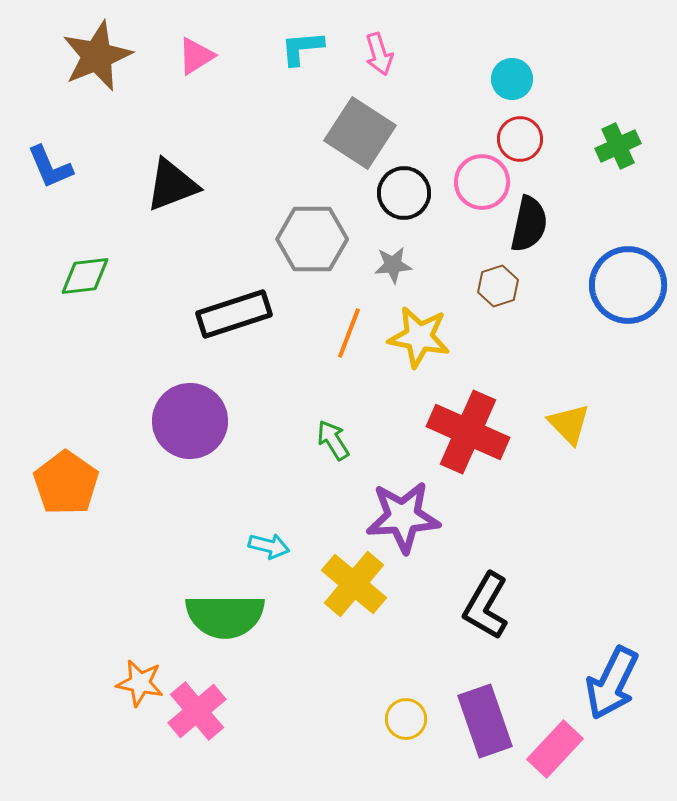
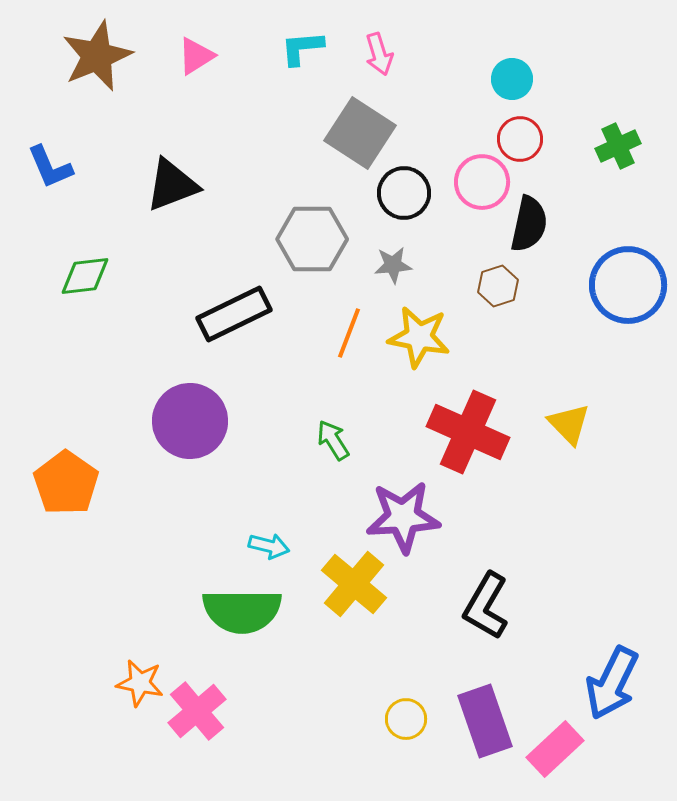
black rectangle: rotated 8 degrees counterclockwise
green semicircle: moved 17 px right, 5 px up
pink rectangle: rotated 4 degrees clockwise
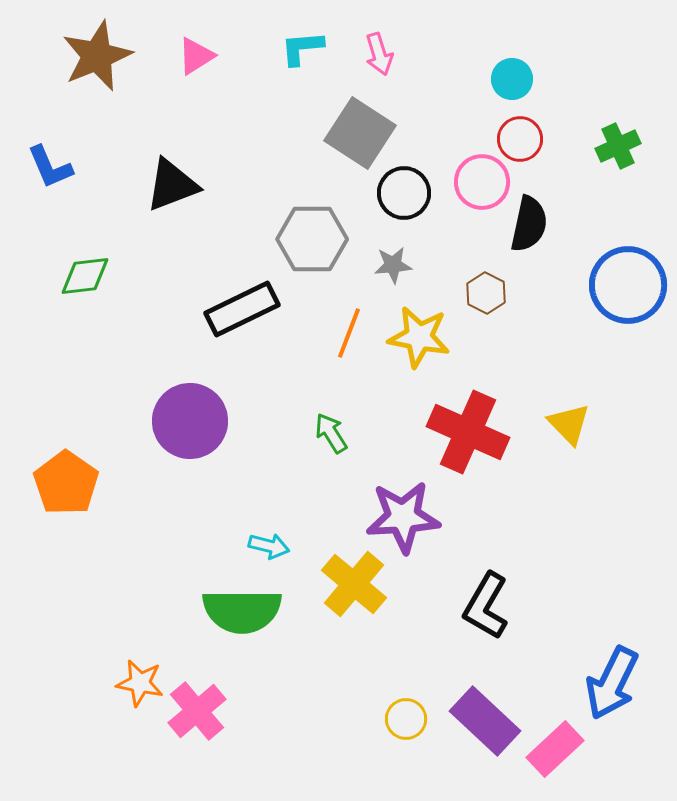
brown hexagon: moved 12 px left, 7 px down; rotated 15 degrees counterclockwise
black rectangle: moved 8 px right, 5 px up
green arrow: moved 2 px left, 7 px up
purple rectangle: rotated 28 degrees counterclockwise
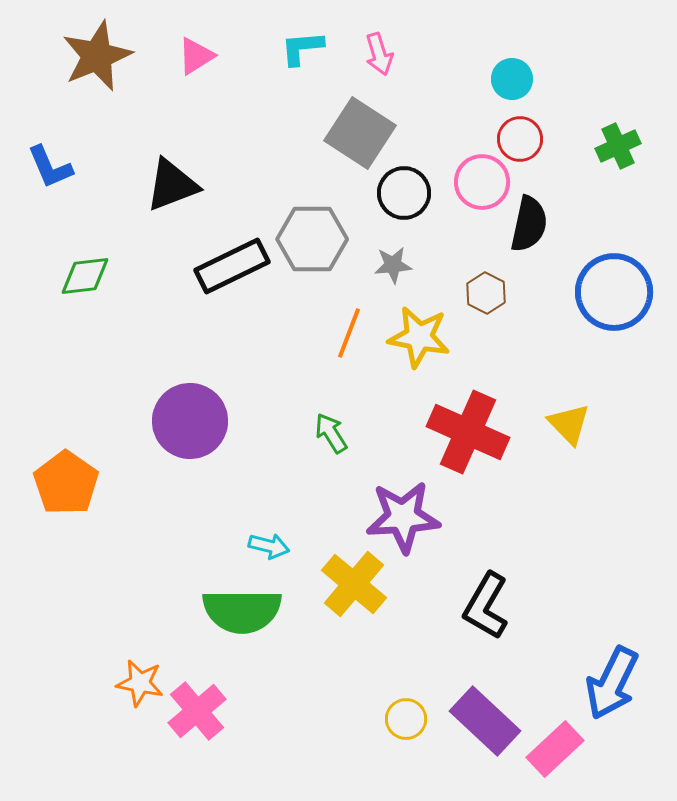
blue circle: moved 14 px left, 7 px down
black rectangle: moved 10 px left, 43 px up
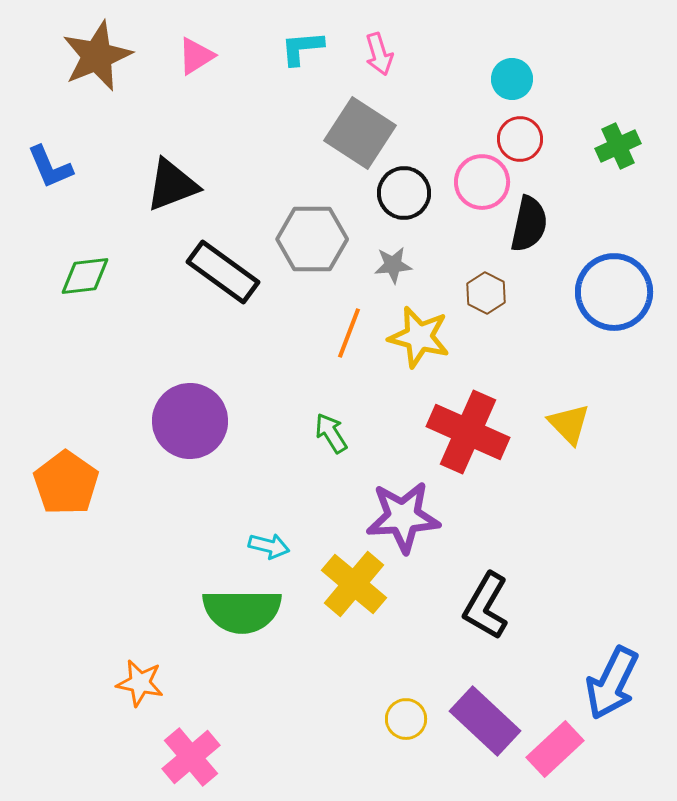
black rectangle: moved 9 px left, 6 px down; rotated 62 degrees clockwise
yellow star: rotated 4 degrees clockwise
pink cross: moved 6 px left, 46 px down
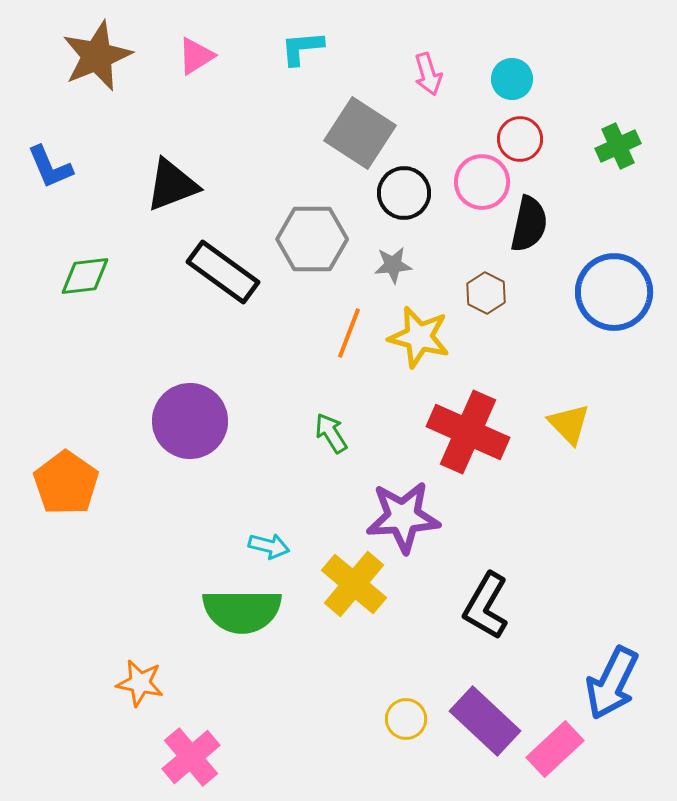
pink arrow: moved 49 px right, 20 px down
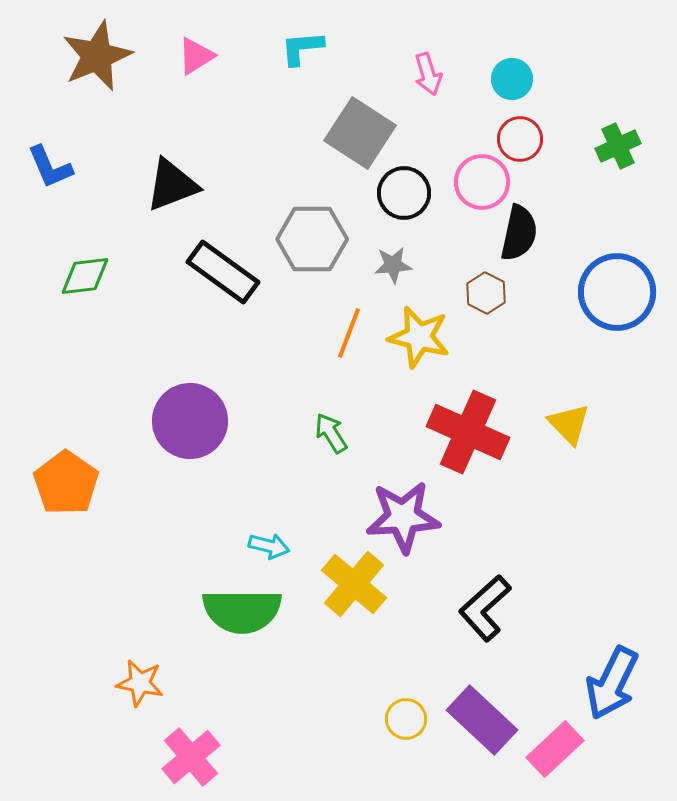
black semicircle: moved 10 px left, 9 px down
blue circle: moved 3 px right
black L-shape: moved 1 px left, 2 px down; rotated 18 degrees clockwise
purple rectangle: moved 3 px left, 1 px up
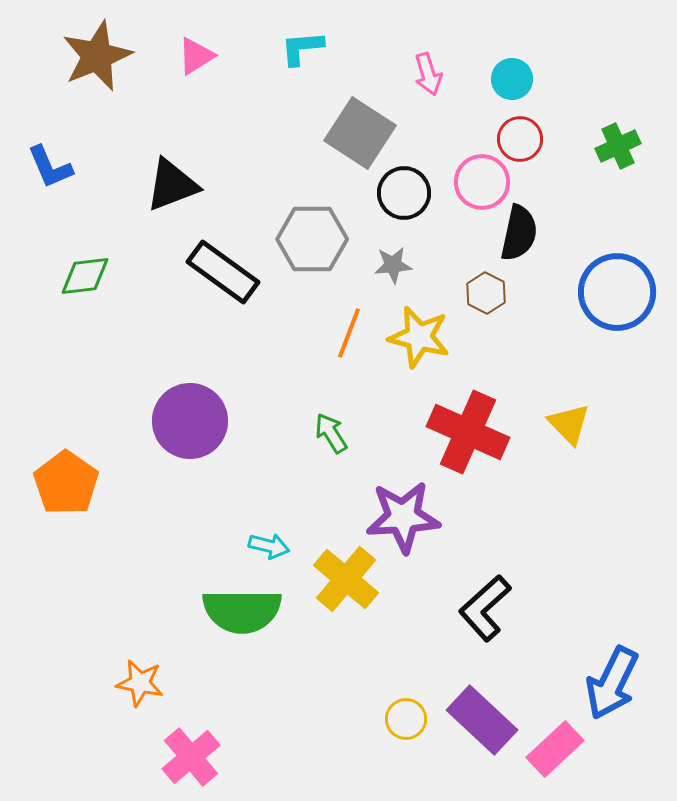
yellow cross: moved 8 px left, 5 px up
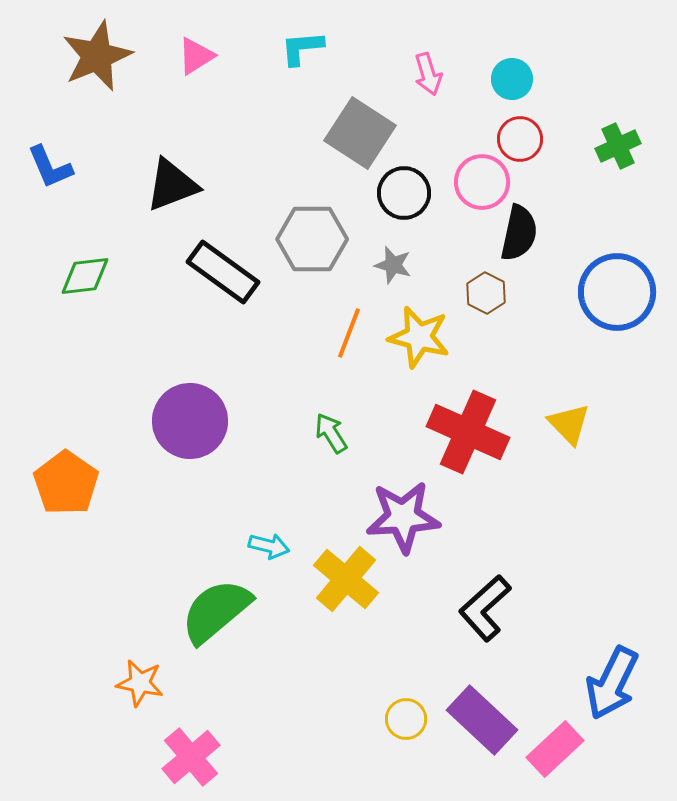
gray star: rotated 21 degrees clockwise
green semicircle: moved 26 px left; rotated 140 degrees clockwise
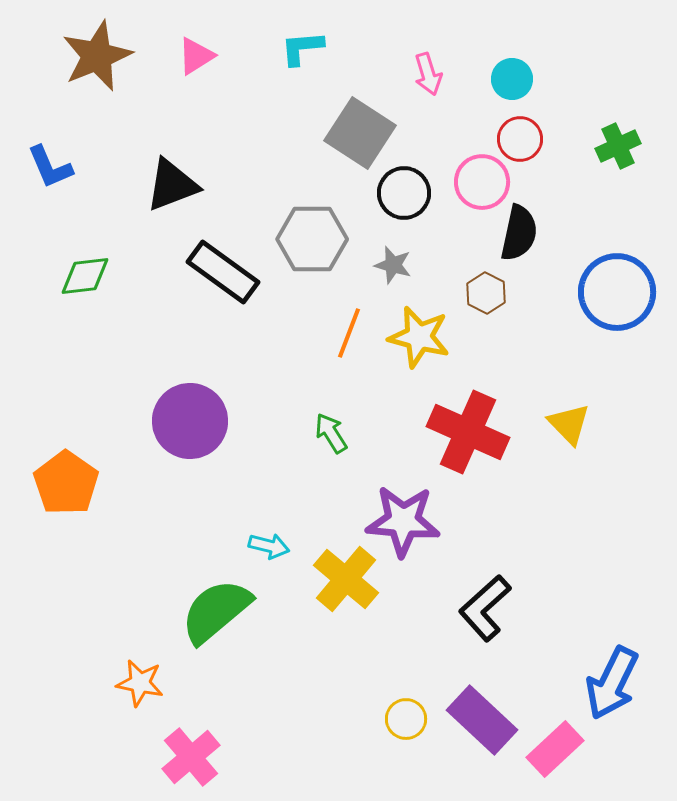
purple star: moved 4 px down; rotated 8 degrees clockwise
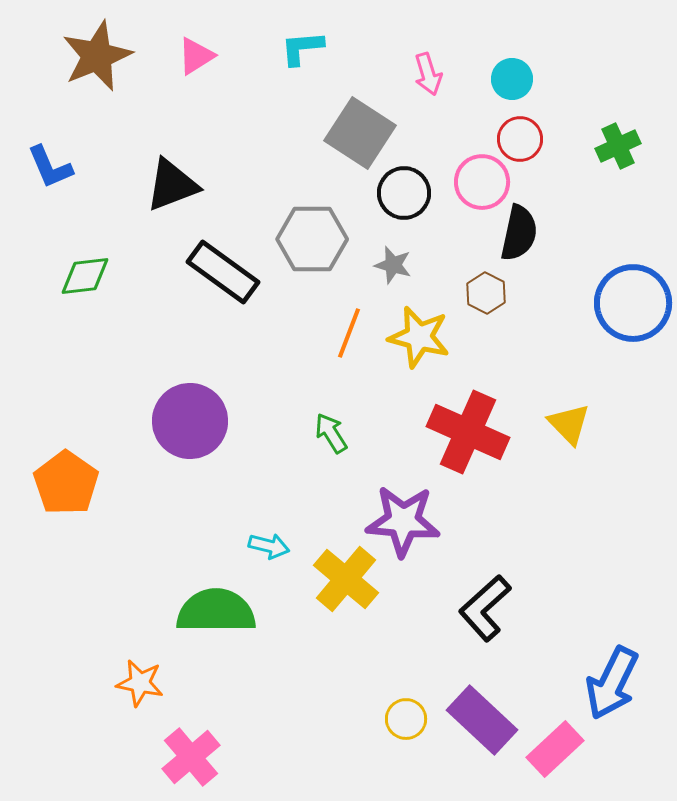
blue circle: moved 16 px right, 11 px down
green semicircle: rotated 40 degrees clockwise
